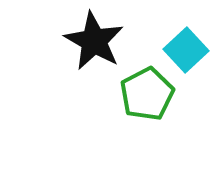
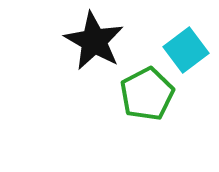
cyan square: rotated 6 degrees clockwise
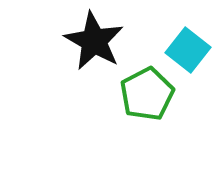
cyan square: moved 2 px right; rotated 15 degrees counterclockwise
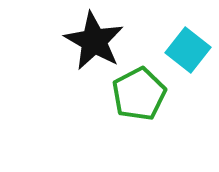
green pentagon: moved 8 px left
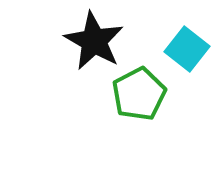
cyan square: moved 1 px left, 1 px up
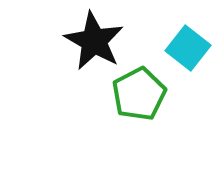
cyan square: moved 1 px right, 1 px up
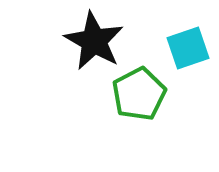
cyan square: rotated 33 degrees clockwise
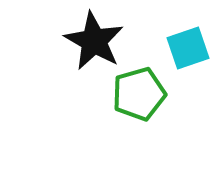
green pentagon: rotated 12 degrees clockwise
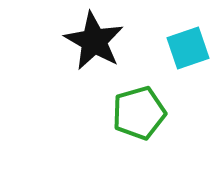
green pentagon: moved 19 px down
